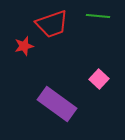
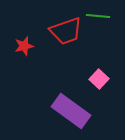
red trapezoid: moved 14 px right, 7 px down
purple rectangle: moved 14 px right, 7 px down
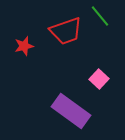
green line: moved 2 px right; rotated 45 degrees clockwise
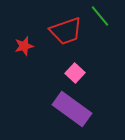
pink square: moved 24 px left, 6 px up
purple rectangle: moved 1 px right, 2 px up
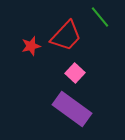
green line: moved 1 px down
red trapezoid: moved 5 px down; rotated 28 degrees counterclockwise
red star: moved 7 px right
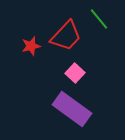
green line: moved 1 px left, 2 px down
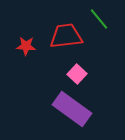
red trapezoid: rotated 140 degrees counterclockwise
red star: moved 5 px left; rotated 18 degrees clockwise
pink square: moved 2 px right, 1 px down
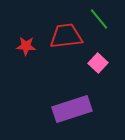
pink square: moved 21 px right, 11 px up
purple rectangle: rotated 54 degrees counterclockwise
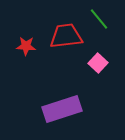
purple rectangle: moved 10 px left
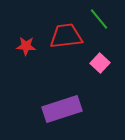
pink square: moved 2 px right
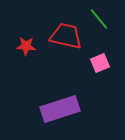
red trapezoid: rotated 20 degrees clockwise
pink square: rotated 24 degrees clockwise
purple rectangle: moved 2 px left
